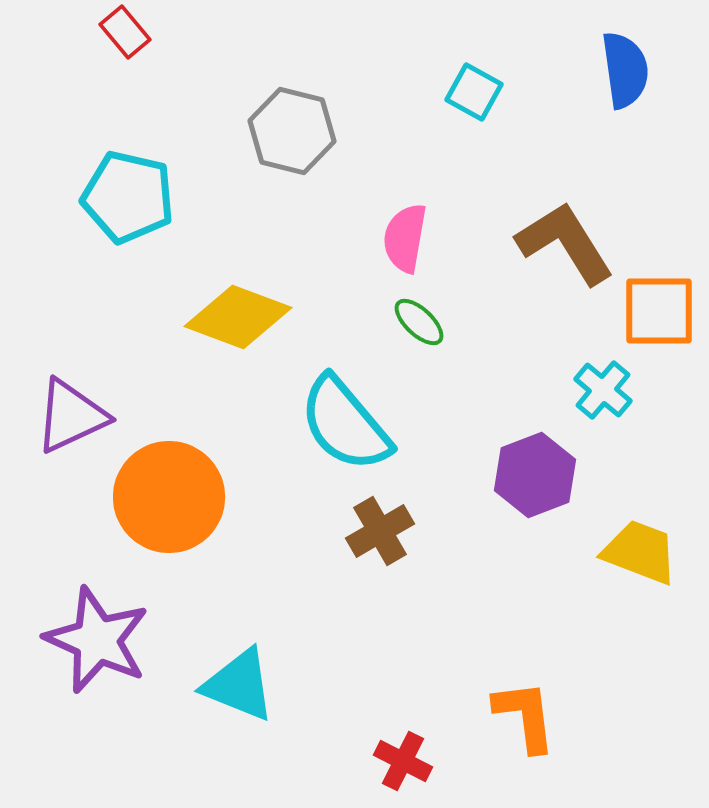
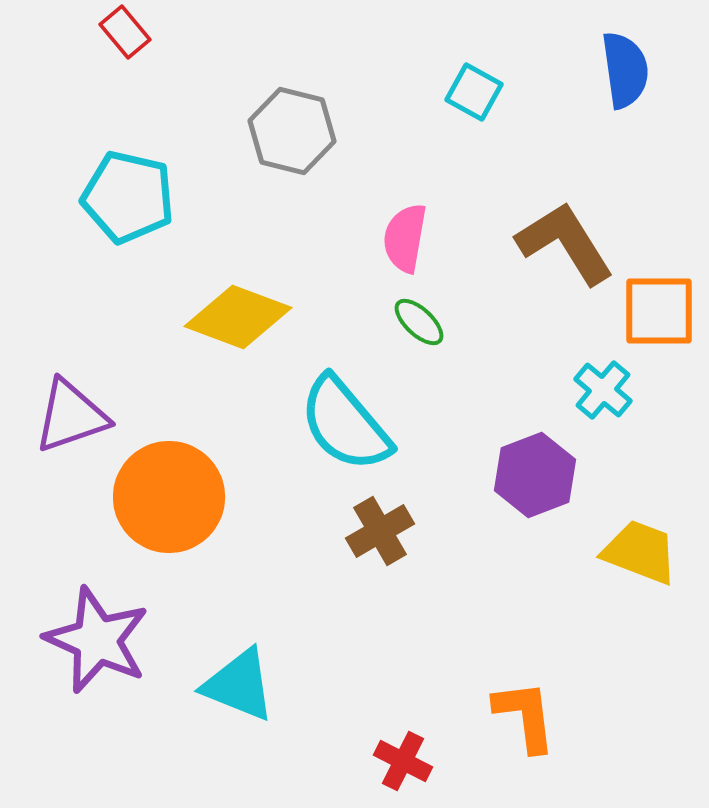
purple triangle: rotated 6 degrees clockwise
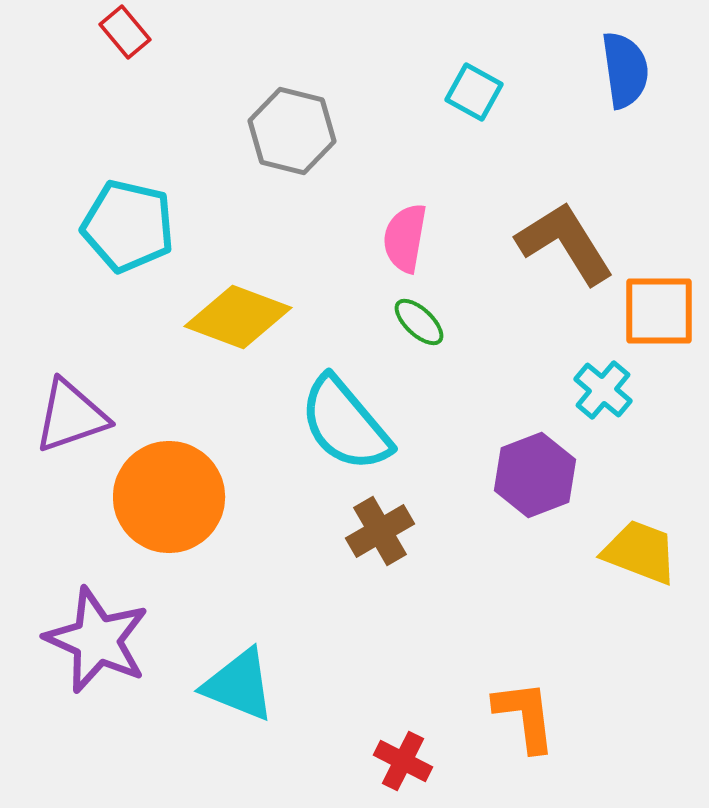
cyan pentagon: moved 29 px down
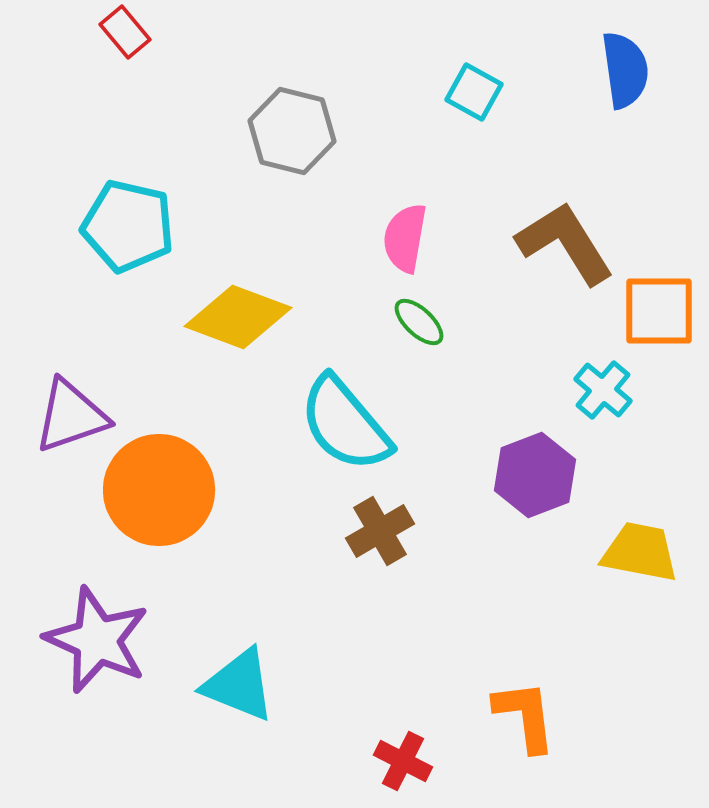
orange circle: moved 10 px left, 7 px up
yellow trapezoid: rotated 10 degrees counterclockwise
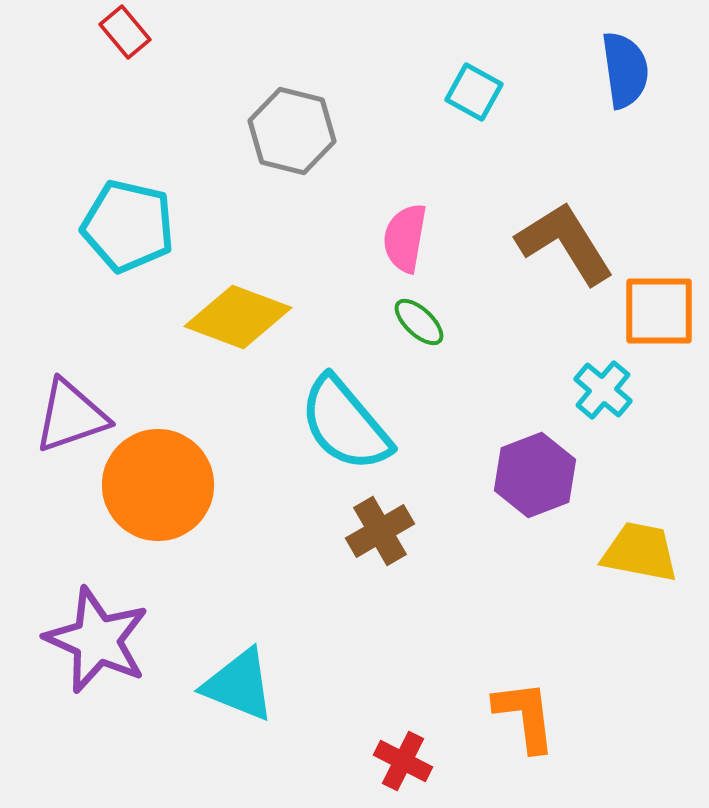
orange circle: moved 1 px left, 5 px up
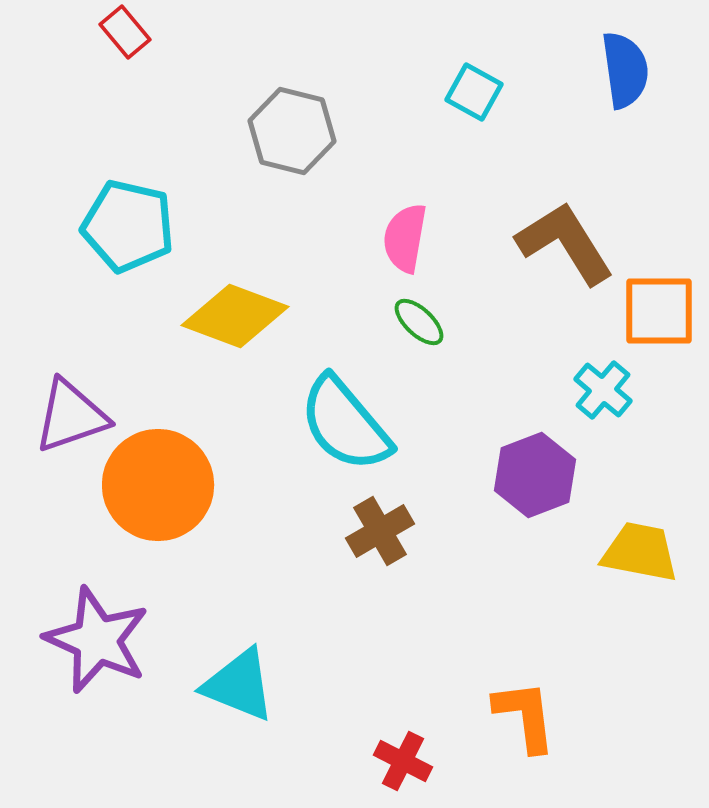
yellow diamond: moved 3 px left, 1 px up
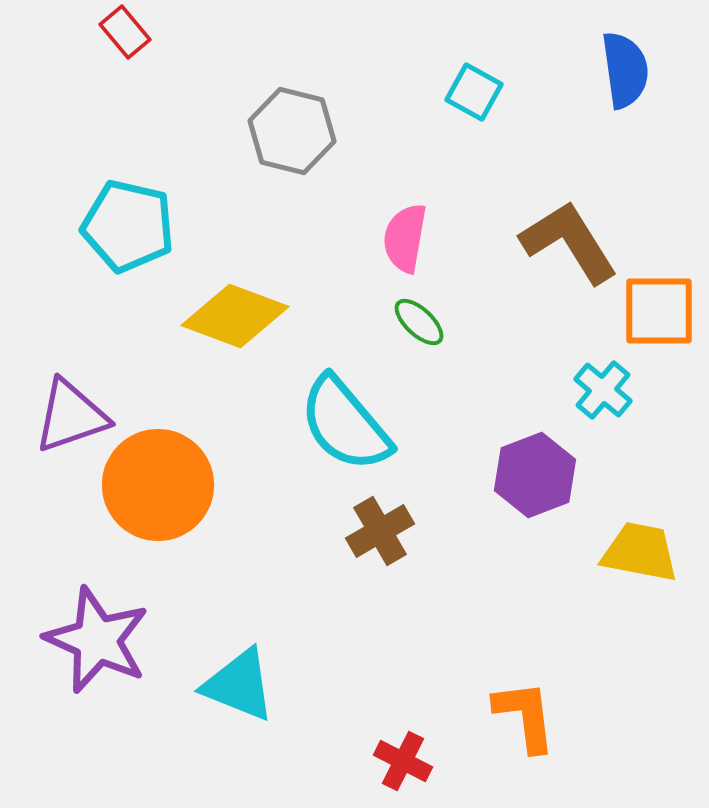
brown L-shape: moved 4 px right, 1 px up
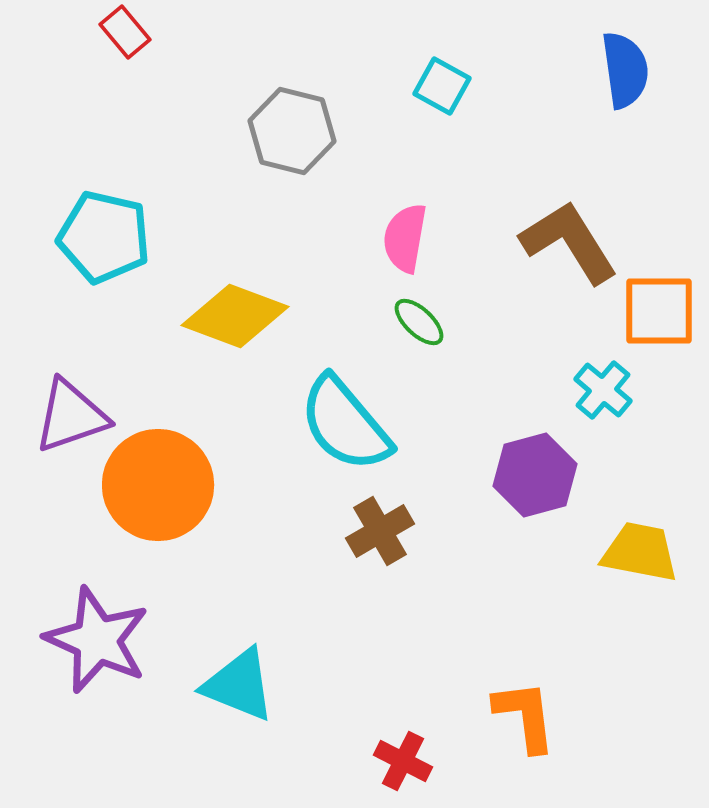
cyan square: moved 32 px left, 6 px up
cyan pentagon: moved 24 px left, 11 px down
purple hexagon: rotated 6 degrees clockwise
